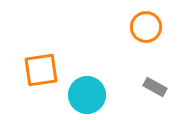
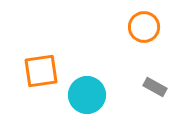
orange circle: moved 2 px left
orange square: moved 1 px down
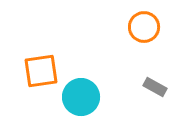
cyan circle: moved 6 px left, 2 px down
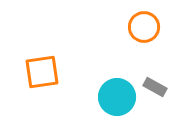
orange square: moved 1 px right, 1 px down
cyan circle: moved 36 px right
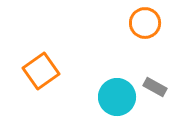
orange circle: moved 1 px right, 4 px up
orange square: moved 1 px left, 1 px up; rotated 27 degrees counterclockwise
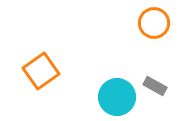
orange circle: moved 9 px right
gray rectangle: moved 1 px up
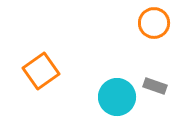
gray rectangle: rotated 10 degrees counterclockwise
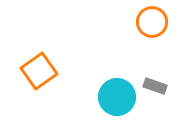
orange circle: moved 2 px left, 1 px up
orange square: moved 2 px left
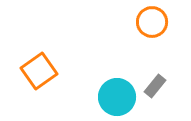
gray rectangle: rotated 70 degrees counterclockwise
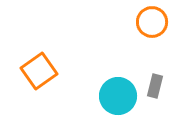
gray rectangle: rotated 25 degrees counterclockwise
cyan circle: moved 1 px right, 1 px up
